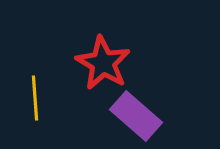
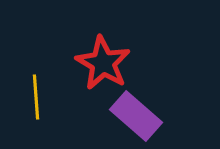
yellow line: moved 1 px right, 1 px up
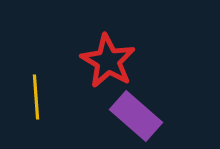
red star: moved 5 px right, 2 px up
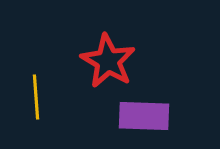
purple rectangle: moved 8 px right; rotated 39 degrees counterclockwise
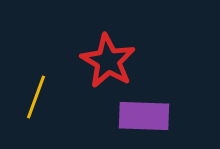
yellow line: rotated 24 degrees clockwise
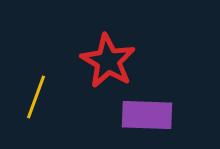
purple rectangle: moved 3 px right, 1 px up
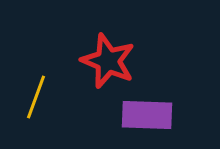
red star: rotated 8 degrees counterclockwise
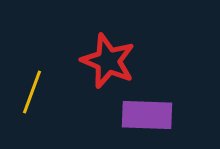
yellow line: moved 4 px left, 5 px up
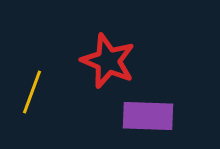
purple rectangle: moved 1 px right, 1 px down
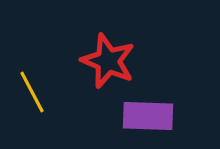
yellow line: rotated 48 degrees counterclockwise
